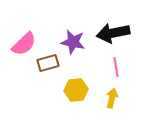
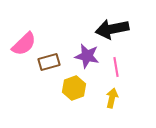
black arrow: moved 1 px left, 4 px up
purple star: moved 14 px right, 14 px down
brown rectangle: moved 1 px right, 1 px up
yellow hexagon: moved 2 px left, 2 px up; rotated 15 degrees counterclockwise
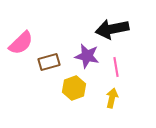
pink semicircle: moved 3 px left, 1 px up
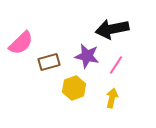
pink line: moved 2 px up; rotated 42 degrees clockwise
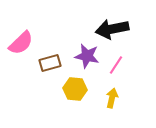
brown rectangle: moved 1 px right, 1 px down
yellow hexagon: moved 1 px right, 1 px down; rotated 25 degrees clockwise
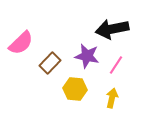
brown rectangle: rotated 30 degrees counterclockwise
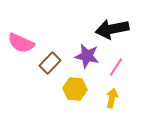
pink semicircle: rotated 68 degrees clockwise
pink line: moved 2 px down
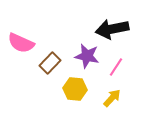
yellow arrow: rotated 30 degrees clockwise
